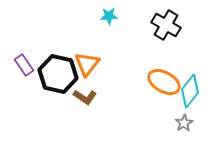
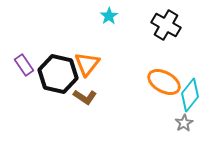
cyan star: rotated 30 degrees counterclockwise
cyan diamond: moved 4 px down
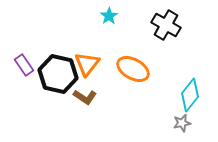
orange ellipse: moved 31 px left, 13 px up
gray star: moved 2 px left; rotated 18 degrees clockwise
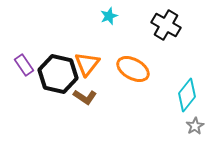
cyan star: rotated 12 degrees clockwise
cyan diamond: moved 3 px left
gray star: moved 13 px right, 3 px down; rotated 18 degrees counterclockwise
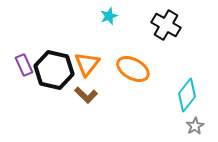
purple rectangle: rotated 10 degrees clockwise
black hexagon: moved 4 px left, 4 px up
brown L-shape: moved 1 px right, 2 px up; rotated 10 degrees clockwise
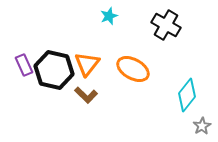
gray star: moved 7 px right
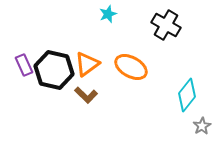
cyan star: moved 1 px left, 2 px up
orange triangle: rotated 16 degrees clockwise
orange ellipse: moved 2 px left, 2 px up
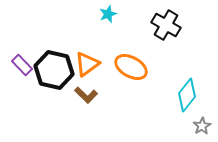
purple rectangle: moved 2 px left; rotated 20 degrees counterclockwise
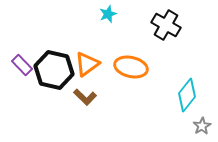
orange ellipse: rotated 16 degrees counterclockwise
brown L-shape: moved 1 px left, 2 px down
